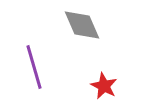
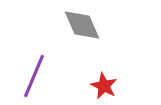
purple line: moved 9 px down; rotated 39 degrees clockwise
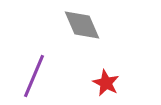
red star: moved 2 px right, 3 px up
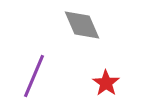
red star: rotated 8 degrees clockwise
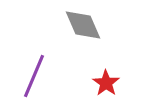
gray diamond: moved 1 px right
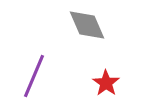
gray diamond: moved 4 px right
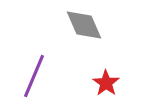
gray diamond: moved 3 px left
